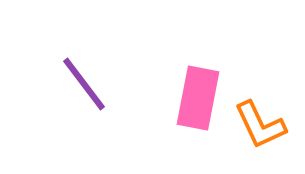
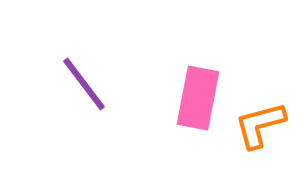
orange L-shape: rotated 100 degrees clockwise
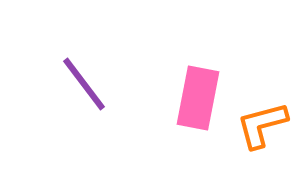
orange L-shape: moved 2 px right
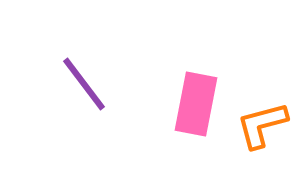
pink rectangle: moved 2 px left, 6 px down
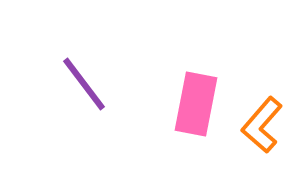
orange L-shape: rotated 34 degrees counterclockwise
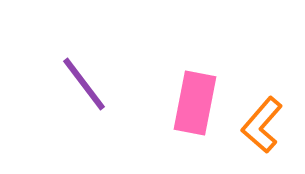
pink rectangle: moved 1 px left, 1 px up
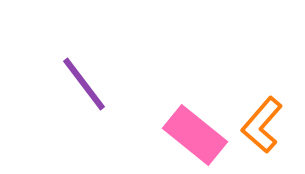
pink rectangle: moved 32 px down; rotated 62 degrees counterclockwise
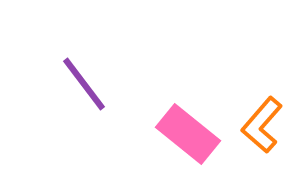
pink rectangle: moved 7 px left, 1 px up
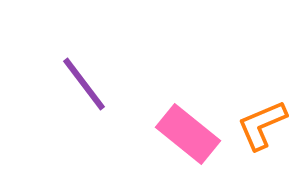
orange L-shape: rotated 26 degrees clockwise
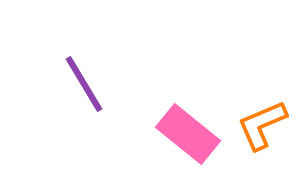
purple line: rotated 6 degrees clockwise
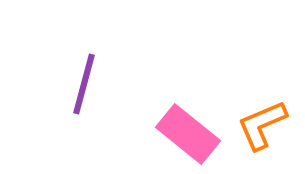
purple line: rotated 46 degrees clockwise
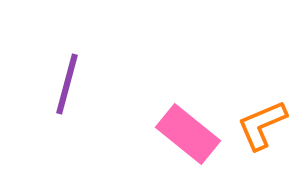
purple line: moved 17 px left
